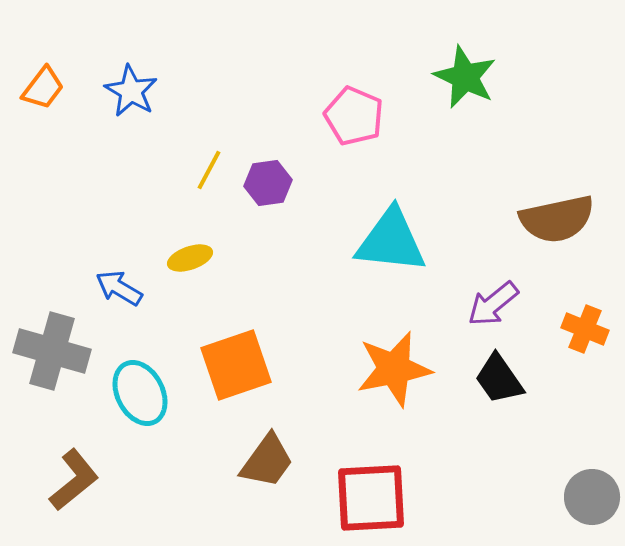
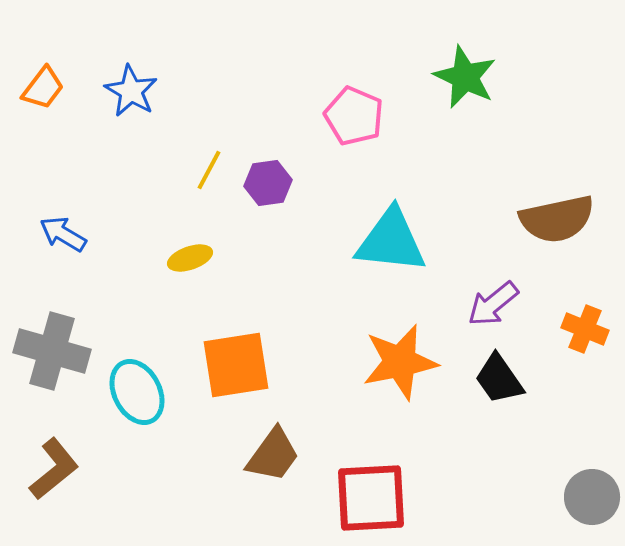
blue arrow: moved 56 px left, 54 px up
orange square: rotated 10 degrees clockwise
orange star: moved 6 px right, 7 px up
cyan ellipse: moved 3 px left, 1 px up
brown trapezoid: moved 6 px right, 6 px up
brown L-shape: moved 20 px left, 11 px up
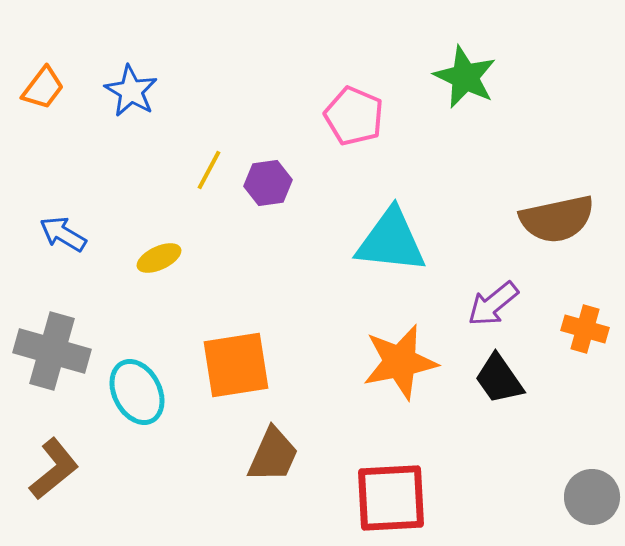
yellow ellipse: moved 31 px left; rotated 6 degrees counterclockwise
orange cross: rotated 6 degrees counterclockwise
brown trapezoid: rotated 12 degrees counterclockwise
red square: moved 20 px right
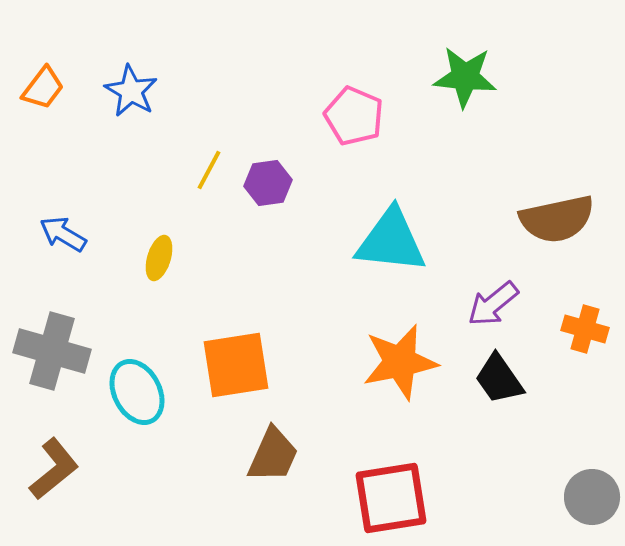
green star: rotated 20 degrees counterclockwise
yellow ellipse: rotated 48 degrees counterclockwise
red square: rotated 6 degrees counterclockwise
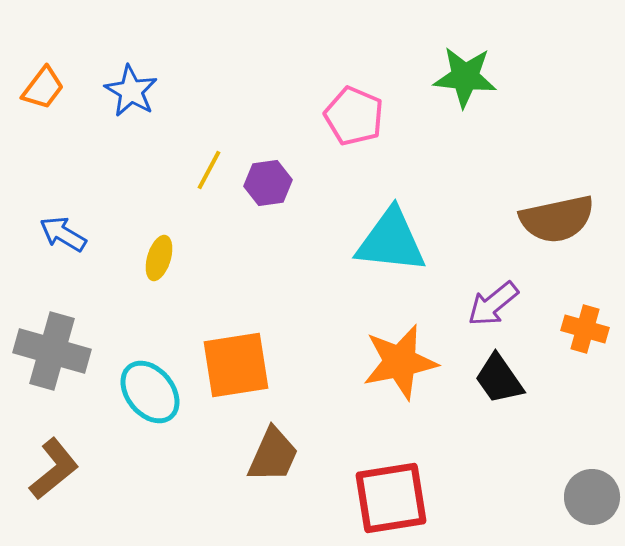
cyan ellipse: moved 13 px right; rotated 12 degrees counterclockwise
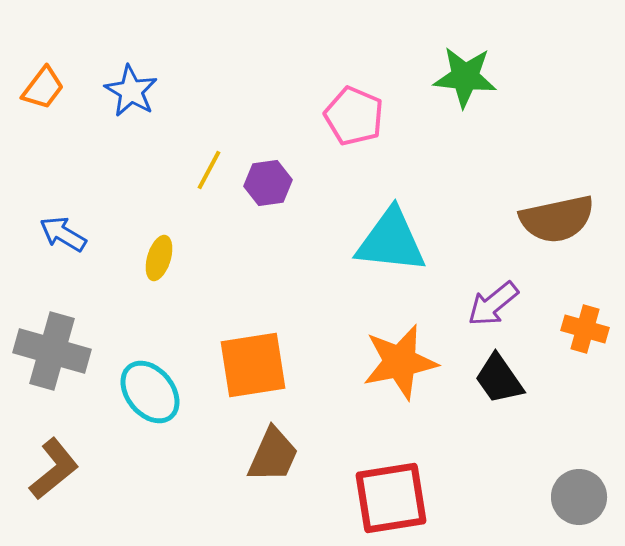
orange square: moved 17 px right
gray circle: moved 13 px left
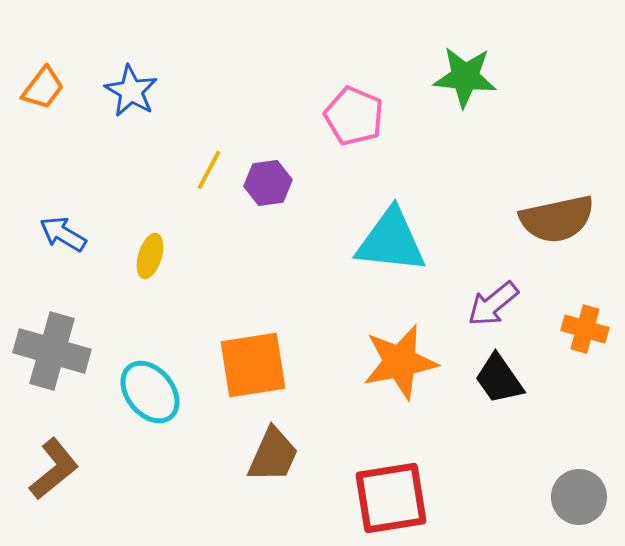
yellow ellipse: moved 9 px left, 2 px up
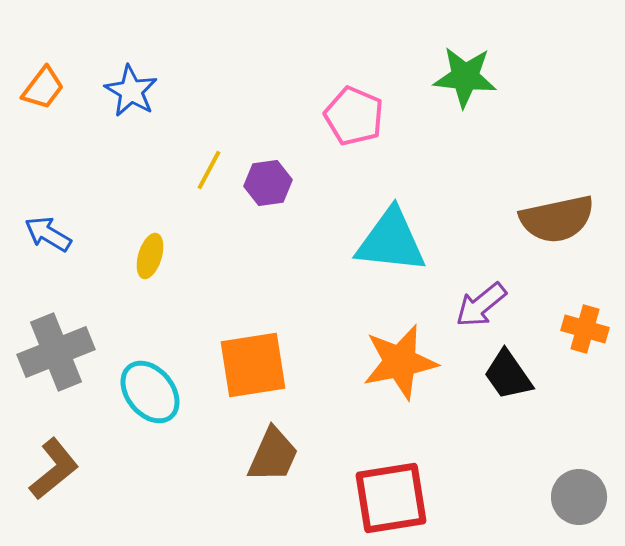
blue arrow: moved 15 px left
purple arrow: moved 12 px left, 1 px down
gray cross: moved 4 px right, 1 px down; rotated 38 degrees counterclockwise
black trapezoid: moved 9 px right, 4 px up
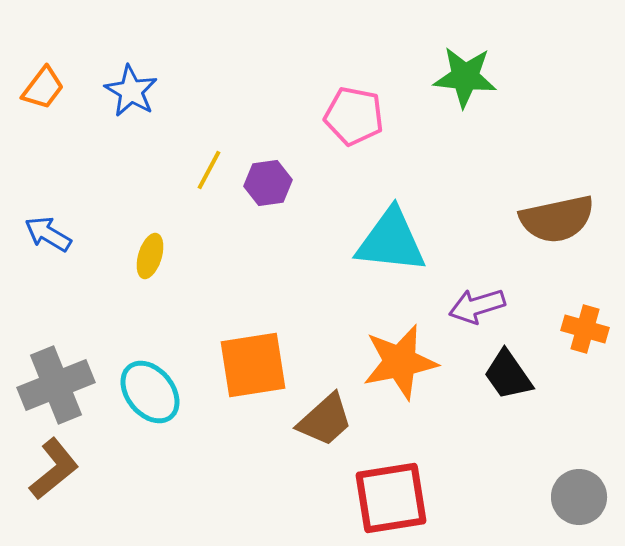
pink pentagon: rotated 12 degrees counterclockwise
purple arrow: moved 4 px left, 1 px down; rotated 22 degrees clockwise
gray cross: moved 33 px down
brown trapezoid: moved 52 px right, 35 px up; rotated 24 degrees clockwise
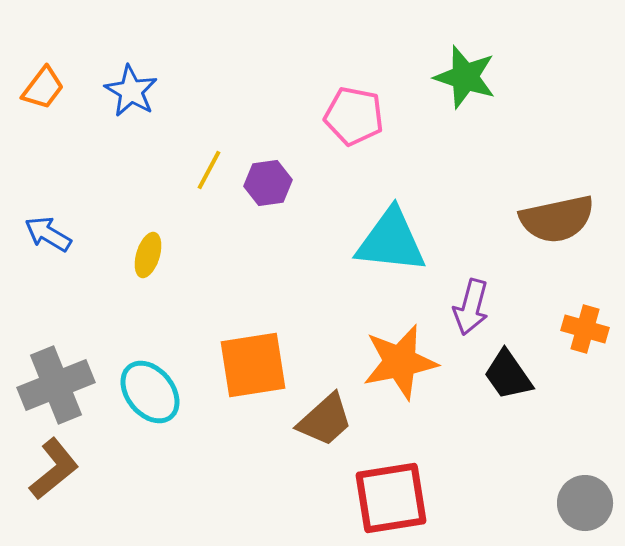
green star: rotated 12 degrees clockwise
yellow ellipse: moved 2 px left, 1 px up
purple arrow: moved 6 px left, 1 px down; rotated 58 degrees counterclockwise
gray circle: moved 6 px right, 6 px down
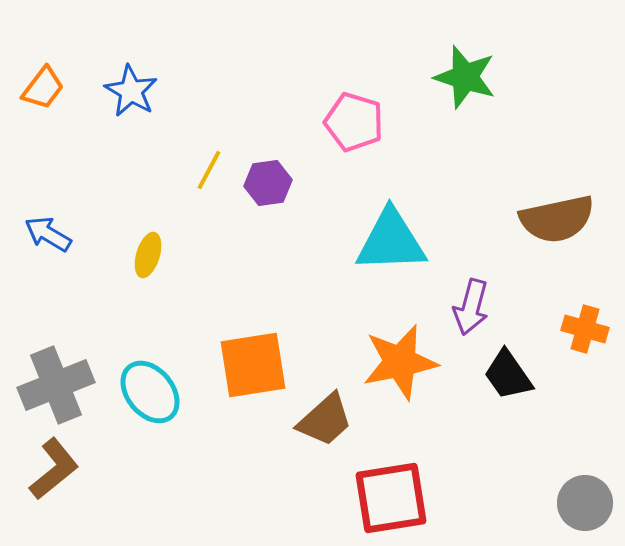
pink pentagon: moved 6 px down; rotated 6 degrees clockwise
cyan triangle: rotated 8 degrees counterclockwise
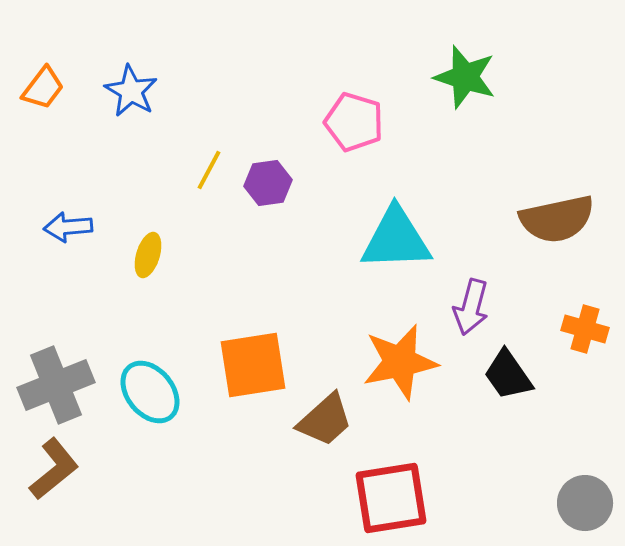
blue arrow: moved 20 px right, 7 px up; rotated 36 degrees counterclockwise
cyan triangle: moved 5 px right, 2 px up
